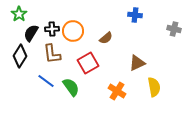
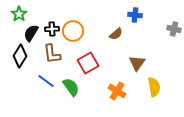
brown semicircle: moved 10 px right, 4 px up
brown triangle: rotated 30 degrees counterclockwise
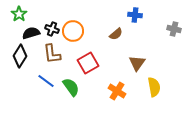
black cross: rotated 24 degrees clockwise
black semicircle: rotated 42 degrees clockwise
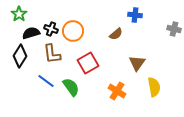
black cross: moved 1 px left
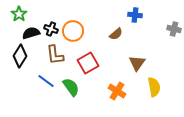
brown L-shape: moved 3 px right, 1 px down
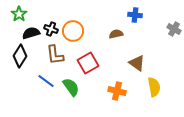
gray cross: rotated 16 degrees clockwise
brown semicircle: rotated 152 degrees counterclockwise
brown triangle: rotated 30 degrees counterclockwise
orange cross: rotated 18 degrees counterclockwise
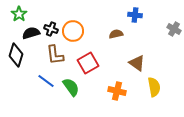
black diamond: moved 4 px left, 1 px up; rotated 15 degrees counterclockwise
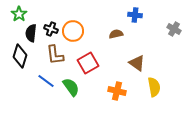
black semicircle: rotated 66 degrees counterclockwise
black diamond: moved 4 px right, 1 px down
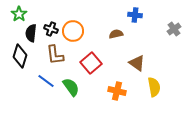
gray cross: rotated 24 degrees clockwise
red square: moved 3 px right; rotated 10 degrees counterclockwise
